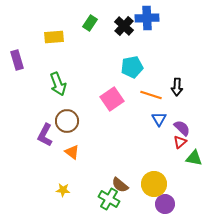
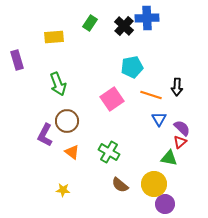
green triangle: moved 25 px left
green cross: moved 47 px up
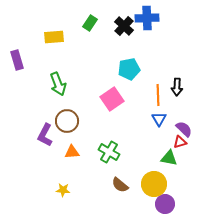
cyan pentagon: moved 3 px left, 2 px down
orange line: moved 7 px right; rotated 70 degrees clockwise
purple semicircle: moved 2 px right, 1 px down
red triangle: rotated 24 degrees clockwise
orange triangle: rotated 42 degrees counterclockwise
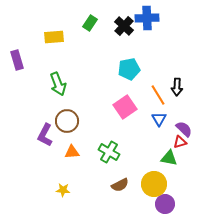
orange line: rotated 30 degrees counterclockwise
pink square: moved 13 px right, 8 px down
brown semicircle: rotated 66 degrees counterclockwise
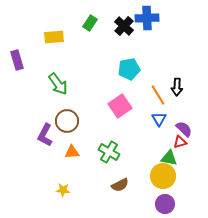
green arrow: rotated 15 degrees counterclockwise
pink square: moved 5 px left, 1 px up
yellow circle: moved 9 px right, 8 px up
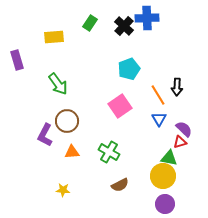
cyan pentagon: rotated 10 degrees counterclockwise
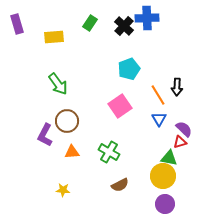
purple rectangle: moved 36 px up
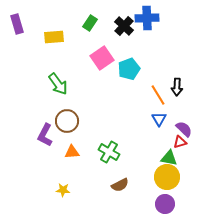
pink square: moved 18 px left, 48 px up
yellow circle: moved 4 px right, 1 px down
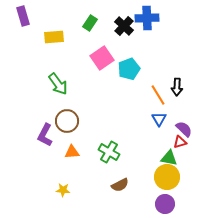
purple rectangle: moved 6 px right, 8 px up
